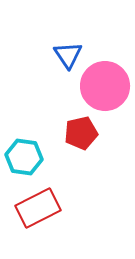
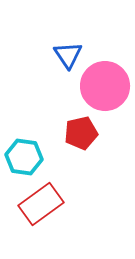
red rectangle: moved 3 px right, 4 px up; rotated 9 degrees counterclockwise
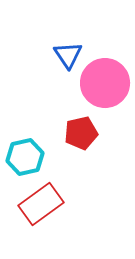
pink circle: moved 3 px up
cyan hexagon: moved 1 px right; rotated 21 degrees counterclockwise
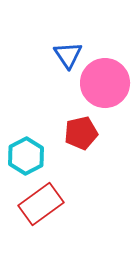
cyan hexagon: moved 1 px right, 1 px up; rotated 15 degrees counterclockwise
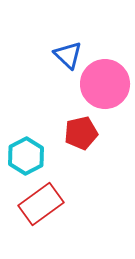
blue triangle: rotated 12 degrees counterclockwise
pink circle: moved 1 px down
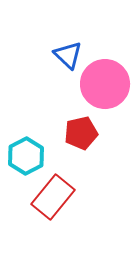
red rectangle: moved 12 px right, 7 px up; rotated 15 degrees counterclockwise
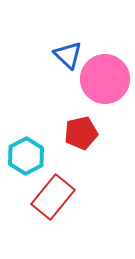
pink circle: moved 5 px up
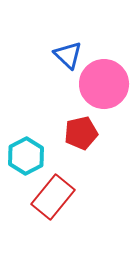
pink circle: moved 1 px left, 5 px down
